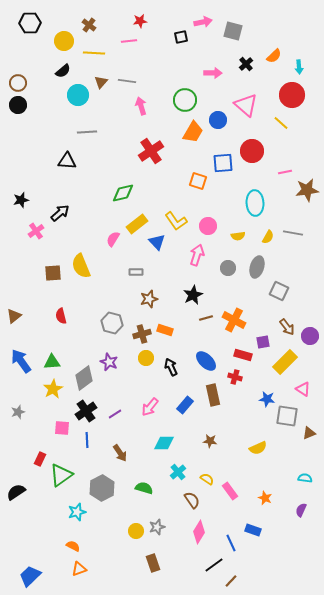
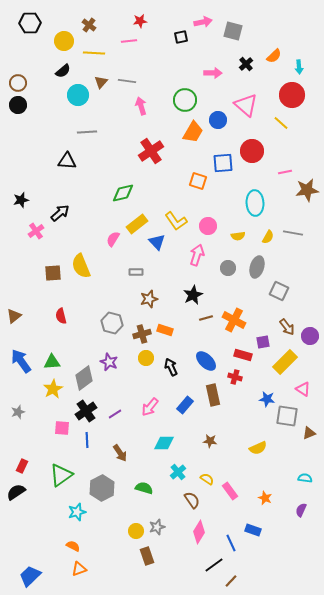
red rectangle at (40, 459): moved 18 px left, 7 px down
brown rectangle at (153, 563): moved 6 px left, 7 px up
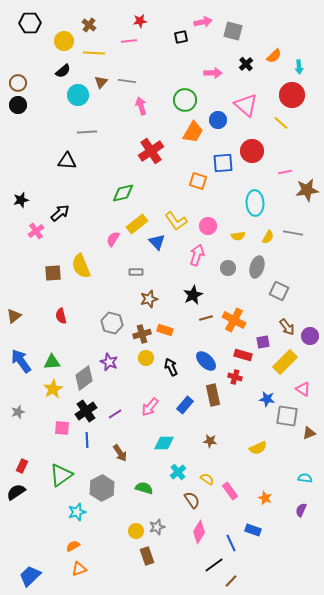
orange semicircle at (73, 546): rotated 56 degrees counterclockwise
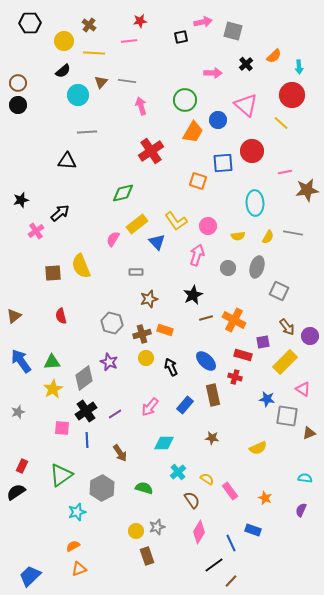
brown star at (210, 441): moved 2 px right, 3 px up
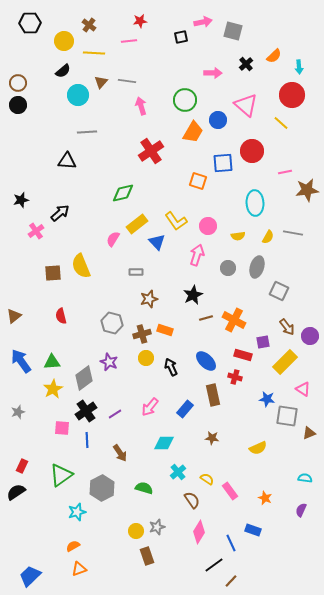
blue rectangle at (185, 405): moved 4 px down
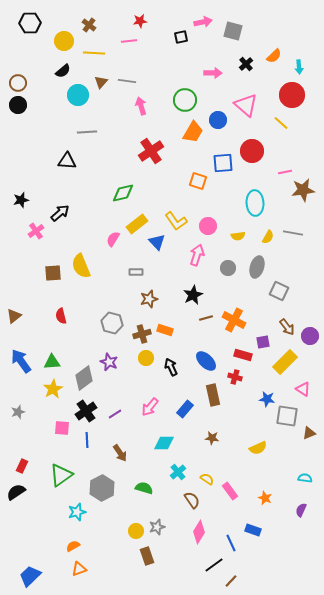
brown star at (307, 190): moved 4 px left
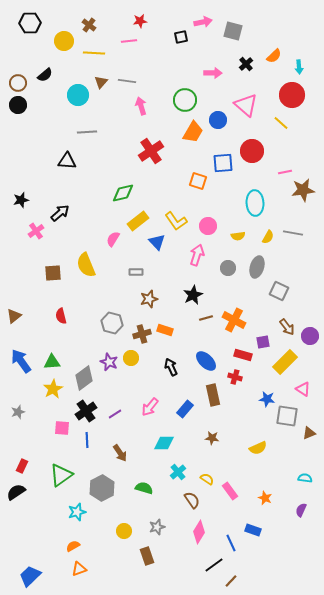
black semicircle at (63, 71): moved 18 px left, 4 px down
yellow rectangle at (137, 224): moved 1 px right, 3 px up
yellow semicircle at (81, 266): moved 5 px right, 1 px up
yellow circle at (146, 358): moved 15 px left
yellow circle at (136, 531): moved 12 px left
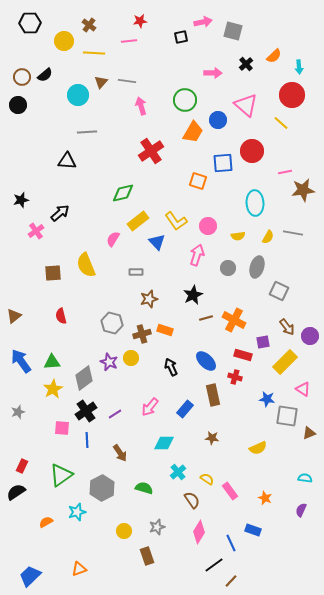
brown circle at (18, 83): moved 4 px right, 6 px up
orange semicircle at (73, 546): moved 27 px left, 24 px up
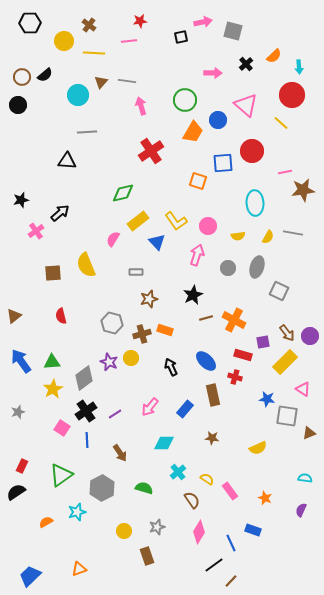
brown arrow at (287, 327): moved 6 px down
pink square at (62, 428): rotated 28 degrees clockwise
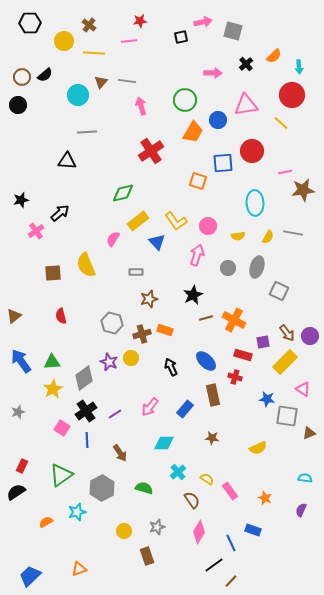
pink triangle at (246, 105): rotated 50 degrees counterclockwise
